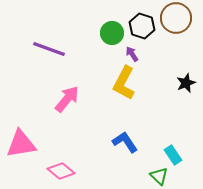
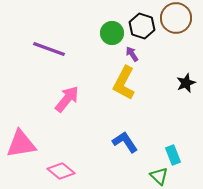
cyan rectangle: rotated 12 degrees clockwise
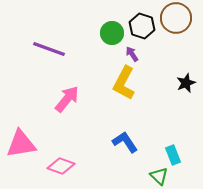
pink diamond: moved 5 px up; rotated 20 degrees counterclockwise
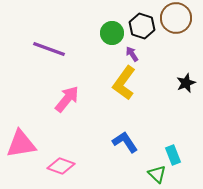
yellow L-shape: rotated 8 degrees clockwise
green triangle: moved 2 px left, 2 px up
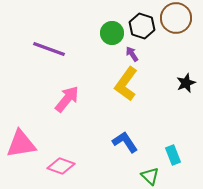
yellow L-shape: moved 2 px right, 1 px down
green triangle: moved 7 px left, 2 px down
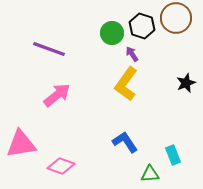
pink arrow: moved 10 px left, 4 px up; rotated 12 degrees clockwise
green triangle: moved 2 px up; rotated 48 degrees counterclockwise
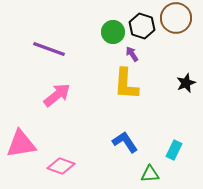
green circle: moved 1 px right, 1 px up
yellow L-shape: rotated 32 degrees counterclockwise
cyan rectangle: moved 1 px right, 5 px up; rotated 48 degrees clockwise
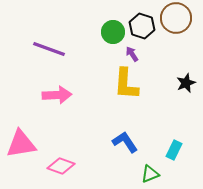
pink arrow: rotated 36 degrees clockwise
green triangle: rotated 18 degrees counterclockwise
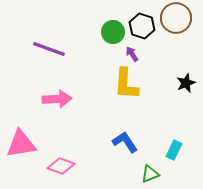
pink arrow: moved 4 px down
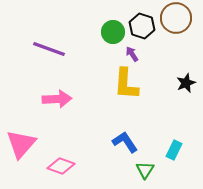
pink triangle: rotated 40 degrees counterclockwise
green triangle: moved 5 px left, 4 px up; rotated 36 degrees counterclockwise
